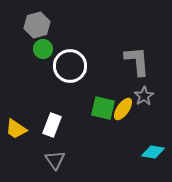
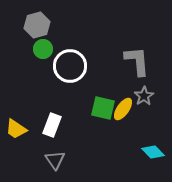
cyan diamond: rotated 35 degrees clockwise
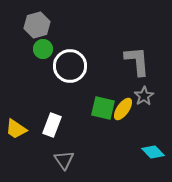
gray triangle: moved 9 px right
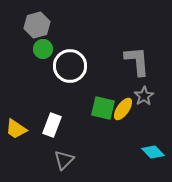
gray triangle: rotated 20 degrees clockwise
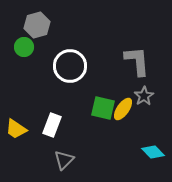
green circle: moved 19 px left, 2 px up
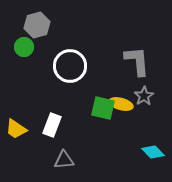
yellow ellipse: moved 2 px left, 5 px up; rotated 70 degrees clockwise
gray triangle: rotated 40 degrees clockwise
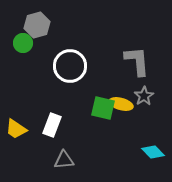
green circle: moved 1 px left, 4 px up
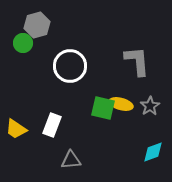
gray star: moved 6 px right, 10 px down
cyan diamond: rotated 65 degrees counterclockwise
gray triangle: moved 7 px right
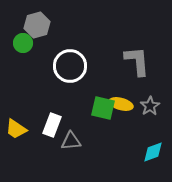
gray triangle: moved 19 px up
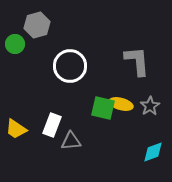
green circle: moved 8 px left, 1 px down
